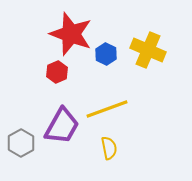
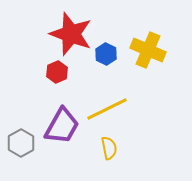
yellow line: rotated 6 degrees counterclockwise
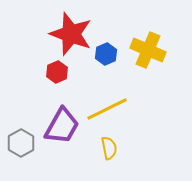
blue hexagon: rotated 10 degrees clockwise
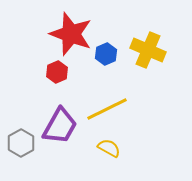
purple trapezoid: moved 2 px left
yellow semicircle: rotated 50 degrees counterclockwise
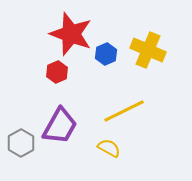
yellow line: moved 17 px right, 2 px down
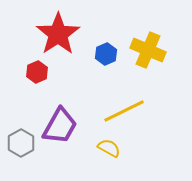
red star: moved 13 px left; rotated 18 degrees clockwise
red hexagon: moved 20 px left
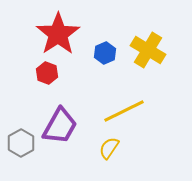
yellow cross: rotated 8 degrees clockwise
blue hexagon: moved 1 px left, 1 px up
red hexagon: moved 10 px right, 1 px down; rotated 15 degrees counterclockwise
yellow semicircle: rotated 85 degrees counterclockwise
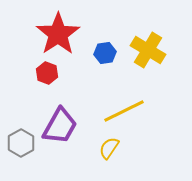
blue hexagon: rotated 15 degrees clockwise
